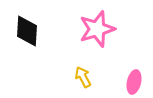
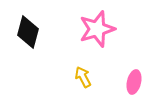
black diamond: moved 1 px right, 1 px down; rotated 12 degrees clockwise
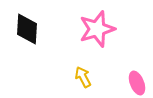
black diamond: moved 1 px left, 3 px up; rotated 12 degrees counterclockwise
pink ellipse: moved 3 px right, 1 px down; rotated 35 degrees counterclockwise
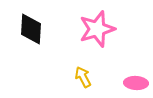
black diamond: moved 4 px right
pink ellipse: moved 1 px left; rotated 65 degrees counterclockwise
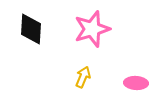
pink star: moved 5 px left
yellow arrow: rotated 50 degrees clockwise
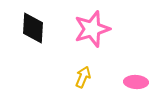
black diamond: moved 2 px right, 1 px up
pink ellipse: moved 1 px up
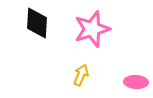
black diamond: moved 4 px right, 5 px up
yellow arrow: moved 2 px left, 2 px up
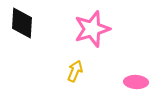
black diamond: moved 15 px left
yellow arrow: moved 6 px left, 4 px up
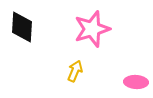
black diamond: moved 4 px down
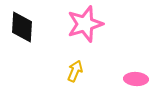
pink star: moved 7 px left, 5 px up
pink ellipse: moved 3 px up
